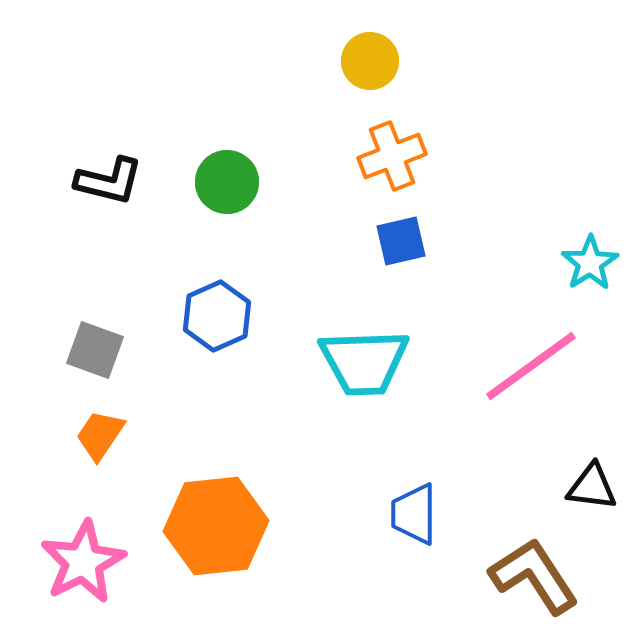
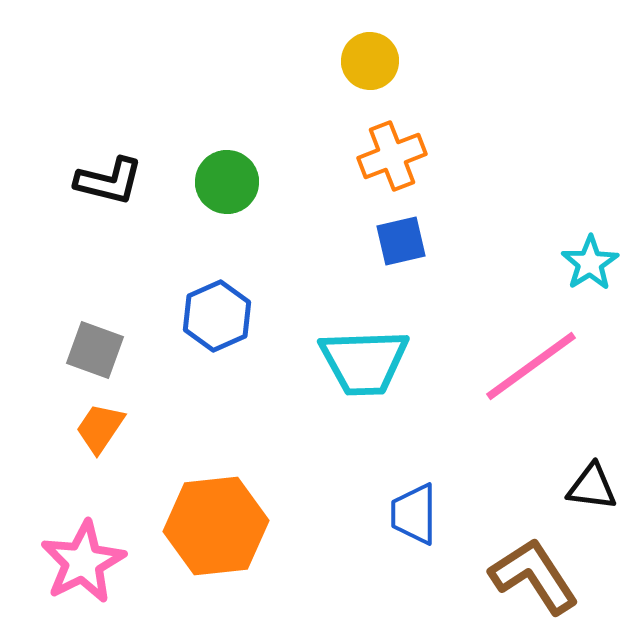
orange trapezoid: moved 7 px up
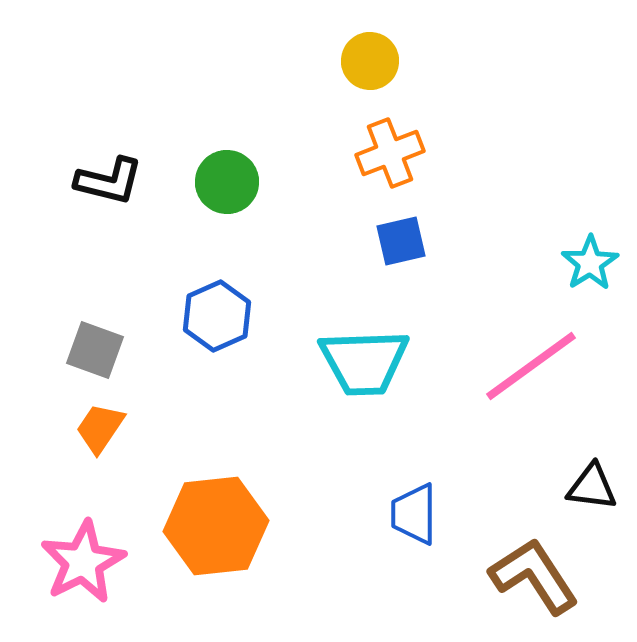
orange cross: moved 2 px left, 3 px up
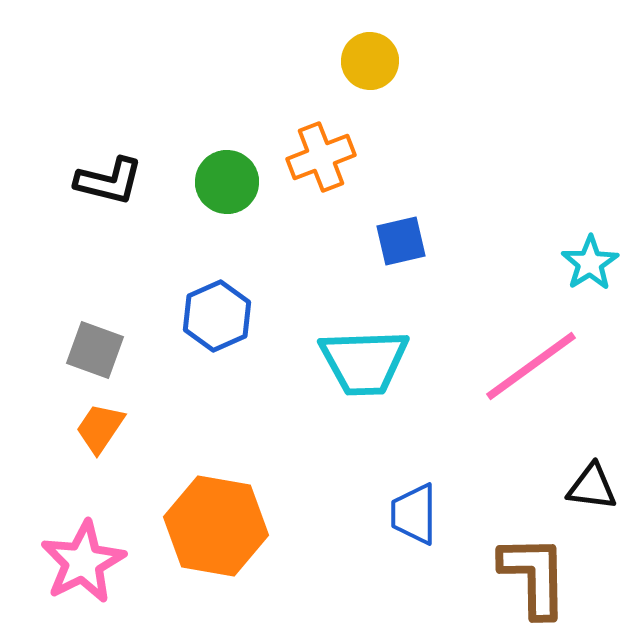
orange cross: moved 69 px left, 4 px down
orange hexagon: rotated 16 degrees clockwise
brown L-shape: rotated 32 degrees clockwise
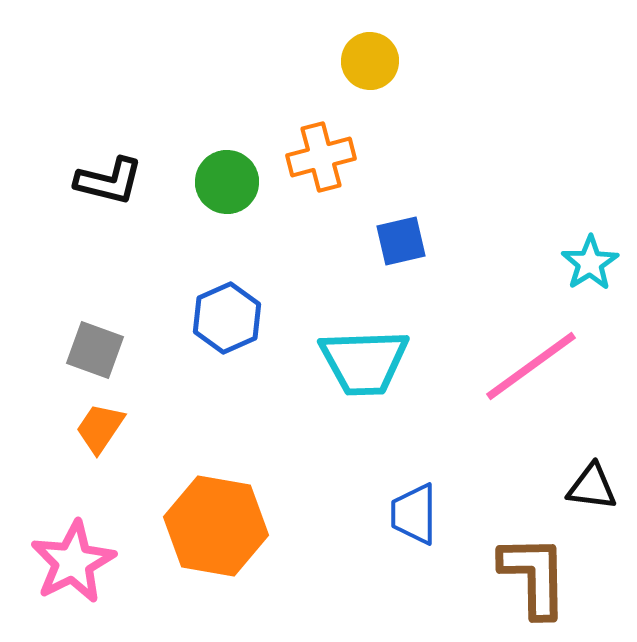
orange cross: rotated 6 degrees clockwise
blue hexagon: moved 10 px right, 2 px down
pink star: moved 10 px left
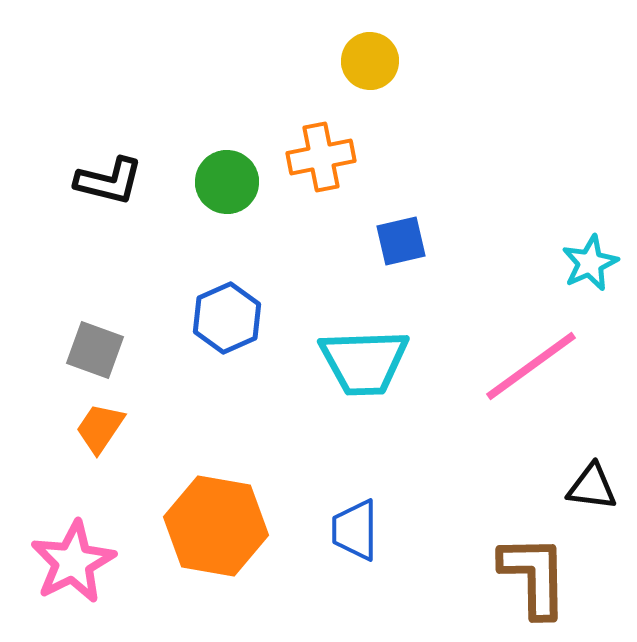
orange cross: rotated 4 degrees clockwise
cyan star: rotated 8 degrees clockwise
blue trapezoid: moved 59 px left, 16 px down
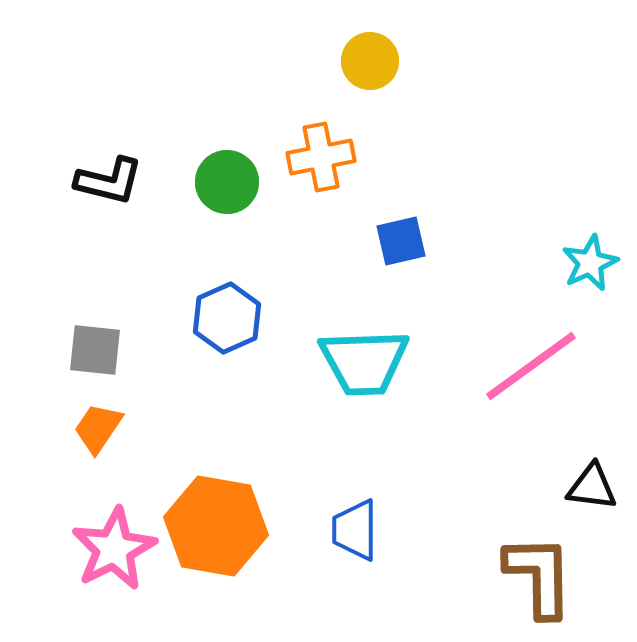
gray square: rotated 14 degrees counterclockwise
orange trapezoid: moved 2 px left
pink star: moved 41 px right, 13 px up
brown L-shape: moved 5 px right
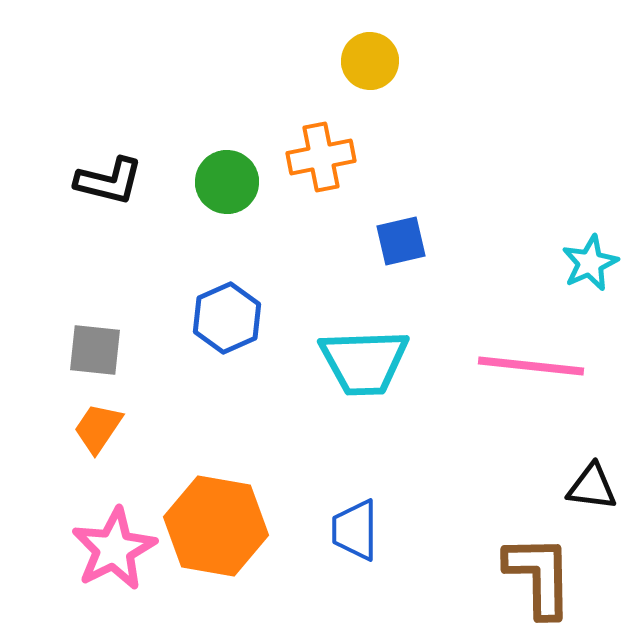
pink line: rotated 42 degrees clockwise
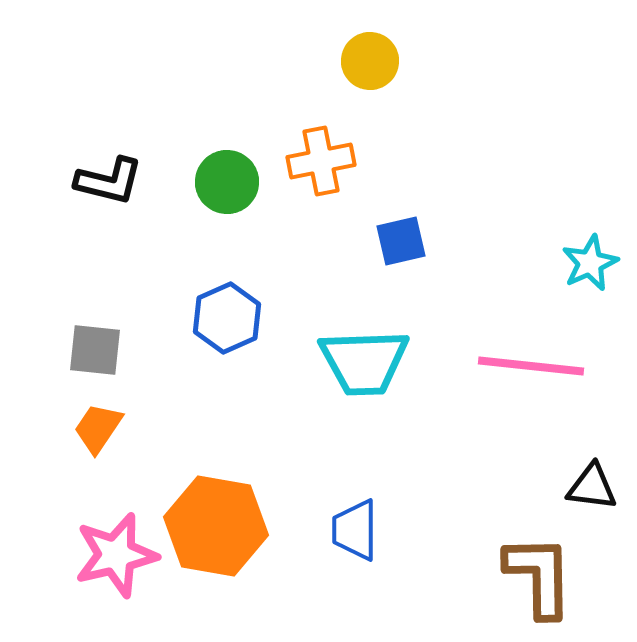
orange cross: moved 4 px down
pink star: moved 2 px right, 6 px down; rotated 14 degrees clockwise
